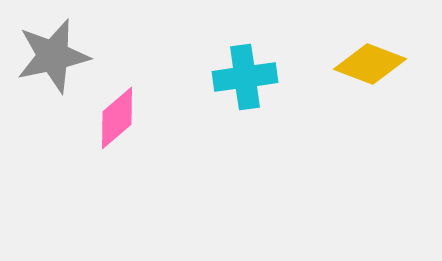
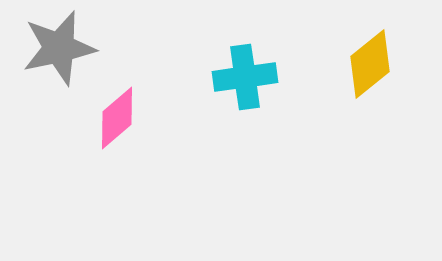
gray star: moved 6 px right, 8 px up
yellow diamond: rotated 60 degrees counterclockwise
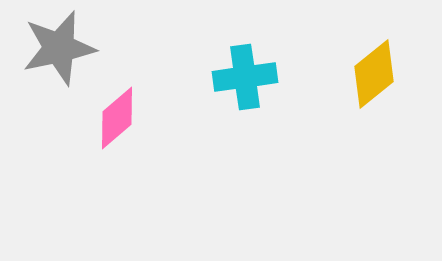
yellow diamond: moved 4 px right, 10 px down
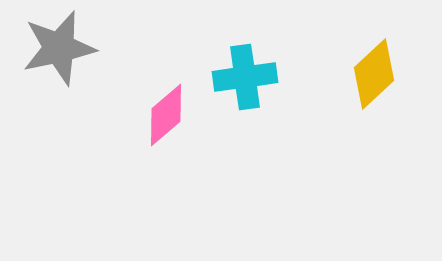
yellow diamond: rotated 4 degrees counterclockwise
pink diamond: moved 49 px right, 3 px up
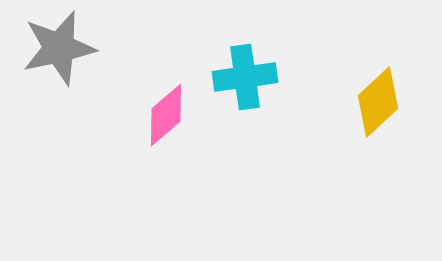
yellow diamond: moved 4 px right, 28 px down
